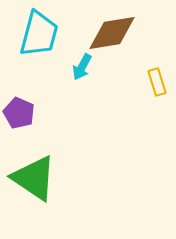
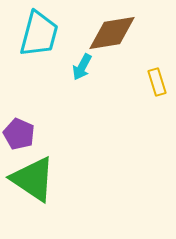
purple pentagon: moved 21 px down
green triangle: moved 1 px left, 1 px down
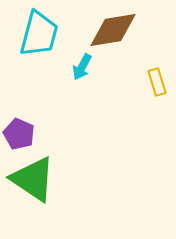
brown diamond: moved 1 px right, 3 px up
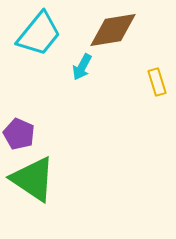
cyan trapezoid: rotated 24 degrees clockwise
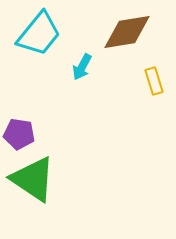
brown diamond: moved 14 px right, 2 px down
yellow rectangle: moved 3 px left, 1 px up
purple pentagon: rotated 16 degrees counterclockwise
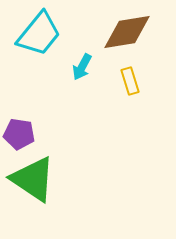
yellow rectangle: moved 24 px left
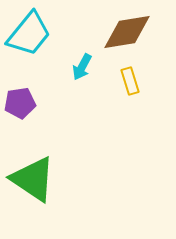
cyan trapezoid: moved 10 px left
purple pentagon: moved 1 px right, 31 px up; rotated 16 degrees counterclockwise
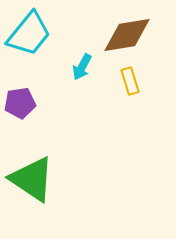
brown diamond: moved 3 px down
green triangle: moved 1 px left
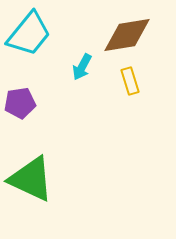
green triangle: moved 1 px left; rotated 9 degrees counterclockwise
